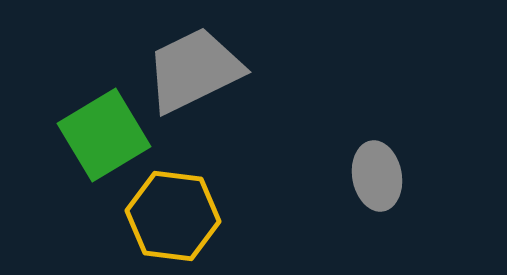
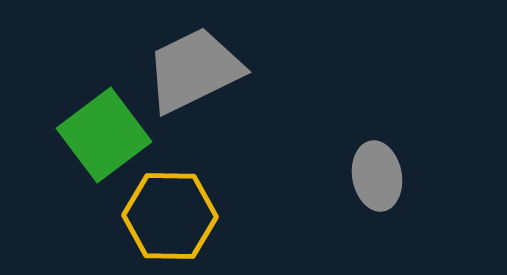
green square: rotated 6 degrees counterclockwise
yellow hexagon: moved 3 px left; rotated 6 degrees counterclockwise
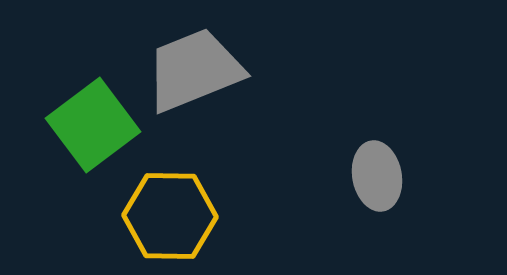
gray trapezoid: rotated 4 degrees clockwise
green square: moved 11 px left, 10 px up
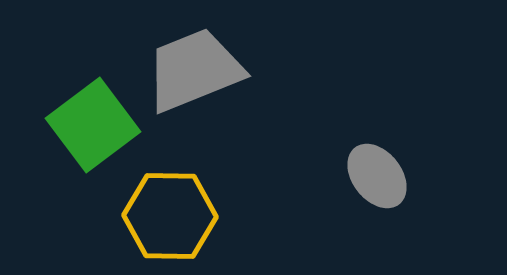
gray ellipse: rotated 28 degrees counterclockwise
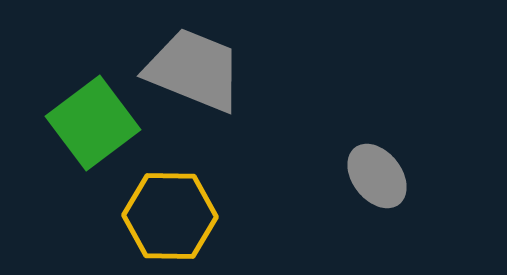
gray trapezoid: rotated 44 degrees clockwise
green square: moved 2 px up
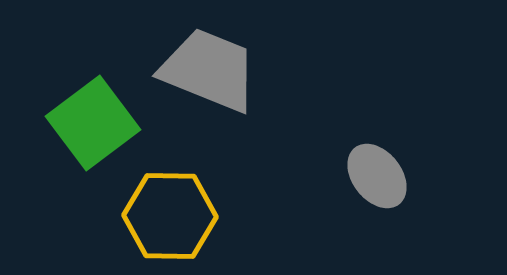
gray trapezoid: moved 15 px right
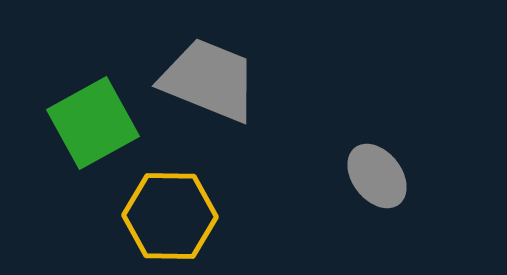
gray trapezoid: moved 10 px down
green square: rotated 8 degrees clockwise
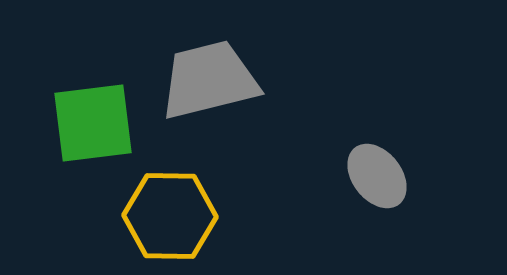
gray trapezoid: rotated 36 degrees counterclockwise
green square: rotated 22 degrees clockwise
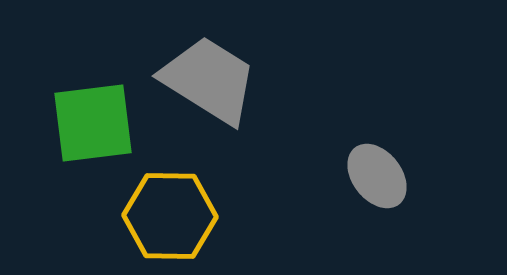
gray trapezoid: rotated 46 degrees clockwise
